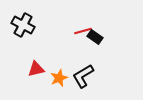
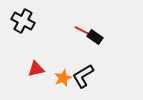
black cross: moved 4 px up
red line: rotated 42 degrees clockwise
orange star: moved 4 px right
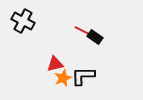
red triangle: moved 19 px right, 5 px up
black L-shape: rotated 30 degrees clockwise
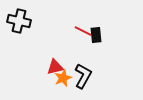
black cross: moved 4 px left; rotated 15 degrees counterclockwise
black rectangle: moved 1 px right, 2 px up; rotated 49 degrees clockwise
red triangle: moved 3 px down
black L-shape: rotated 120 degrees clockwise
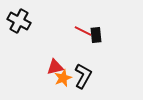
black cross: rotated 15 degrees clockwise
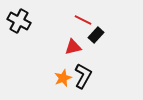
red line: moved 11 px up
black rectangle: rotated 49 degrees clockwise
red triangle: moved 18 px right, 20 px up
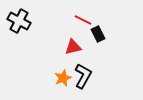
black rectangle: moved 2 px right, 1 px up; rotated 70 degrees counterclockwise
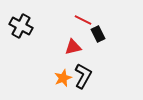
black cross: moved 2 px right, 5 px down
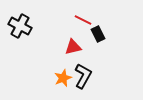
black cross: moved 1 px left
